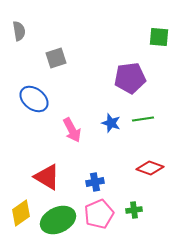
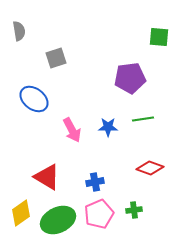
blue star: moved 3 px left, 4 px down; rotated 18 degrees counterclockwise
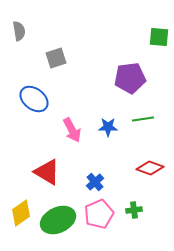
red triangle: moved 5 px up
blue cross: rotated 30 degrees counterclockwise
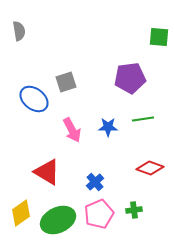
gray square: moved 10 px right, 24 px down
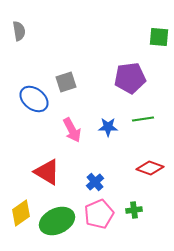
green ellipse: moved 1 px left, 1 px down
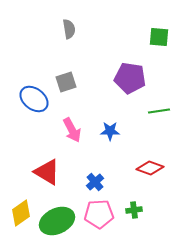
gray semicircle: moved 50 px right, 2 px up
purple pentagon: rotated 16 degrees clockwise
green line: moved 16 px right, 8 px up
blue star: moved 2 px right, 4 px down
pink pentagon: rotated 20 degrees clockwise
